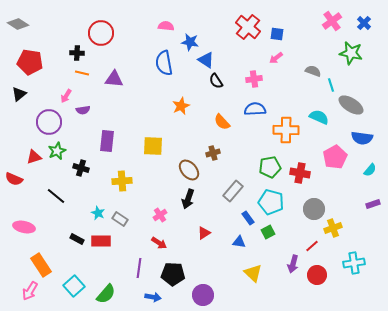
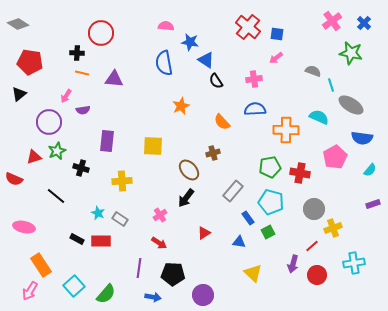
black arrow at (188, 199): moved 2 px left, 1 px up; rotated 18 degrees clockwise
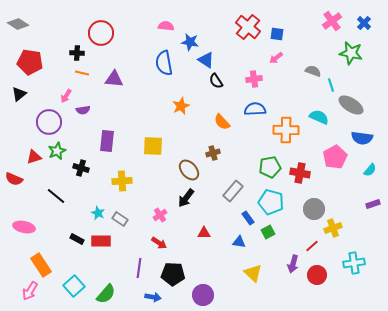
red triangle at (204, 233): rotated 32 degrees clockwise
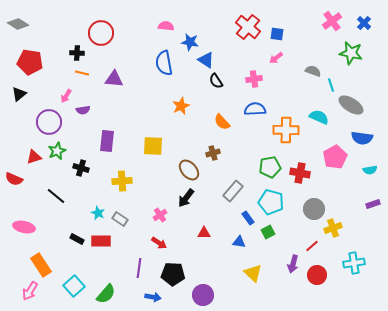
cyan semicircle at (370, 170): rotated 40 degrees clockwise
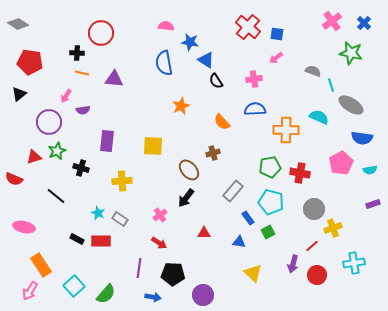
pink pentagon at (335, 157): moved 6 px right, 6 px down
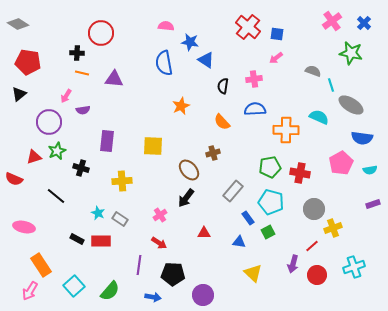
red pentagon at (30, 62): moved 2 px left
black semicircle at (216, 81): moved 7 px right, 5 px down; rotated 42 degrees clockwise
cyan cross at (354, 263): moved 4 px down; rotated 10 degrees counterclockwise
purple line at (139, 268): moved 3 px up
green semicircle at (106, 294): moved 4 px right, 3 px up
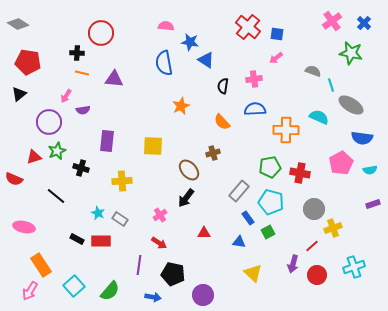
gray rectangle at (233, 191): moved 6 px right
black pentagon at (173, 274): rotated 10 degrees clockwise
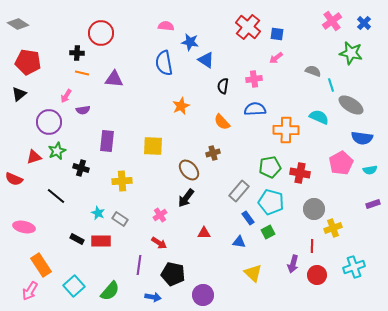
red line at (312, 246): rotated 48 degrees counterclockwise
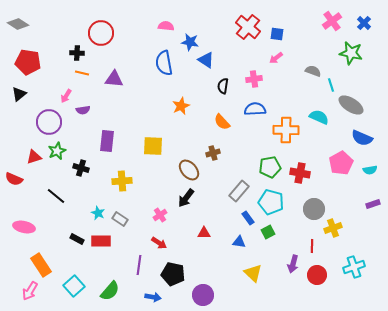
blue semicircle at (362, 138): rotated 15 degrees clockwise
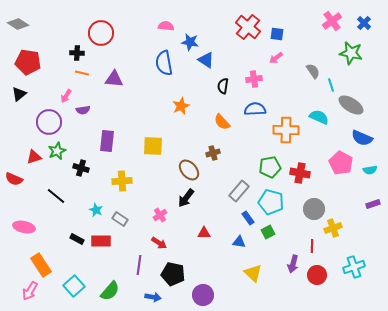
gray semicircle at (313, 71): rotated 35 degrees clockwise
pink pentagon at (341, 163): rotated 15 degrees counterclockwise
cyan star at (98, 213): moved 2 px left, 3 px up
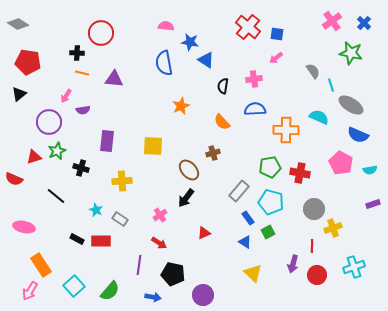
blue semicircle at (362, 138): moved 4 px left, 3 px up
red triangle at (204, 233): rotated 24 degrees counterclockwise
blue triangle at (239, 242): moved 6 px right; rotated 24 degrees clockwise
